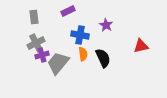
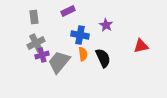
gray trapezoid: moved 1 px right, 1 px up
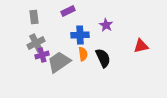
blue cross: rotated 12 degrees counterclockwise
gray trapezoid: rotated 15 degrees clockwise
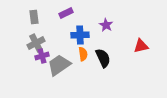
purple rectangle: moved 2 px left, 2 px down
purple cross: moved 1 px down
gray trapezoid: moved 3 px down
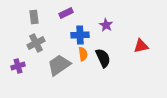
purple cross: moved 24 px left, 10 px down
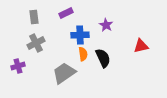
gray trapezoid: moved 5 px right, 8 px down
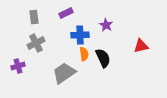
orange semicircle: moved 1 px right
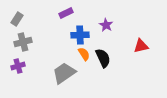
gray rectangle: moved 17 px left, 2 px down; rotated 40 degrees clockwise
gray cross: moved 13 px left, 1 px up; rotated 12 degrees clockwise
orange semicircle: rotated 24 degrees counterclockwise
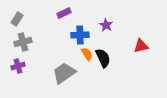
purple rectangle: moved 2 px left
orange semicircle: moved 3 px right
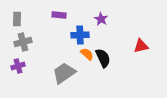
purple rectangle: moved 5 px left, 2 px down; rotated 32 degrees clockwise
gray rectangle: rotated 32 degrees counterclockwise
purple star: moved 5 px left, 6 px up
orange semicircle: rotated 16 degrees counterclockwise
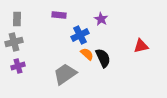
blue cross: rotated 24 degrees counterclockwise
gray cross: moved 9 px left
gray trapezoid: moved 1 px right, 1 px down
